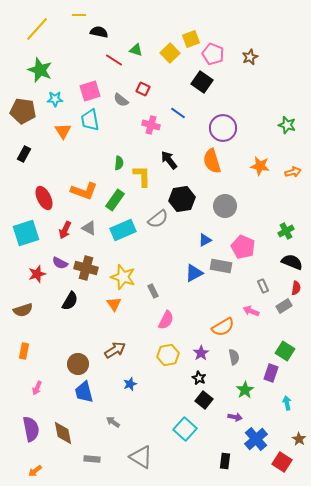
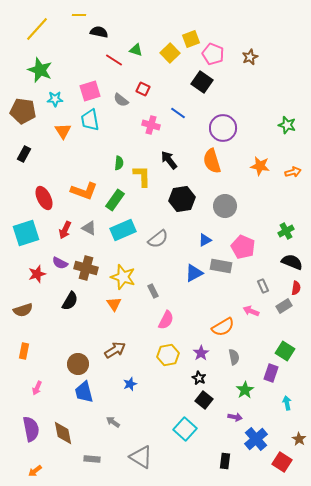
gray semicircle at (158, 219): moved 20 px down
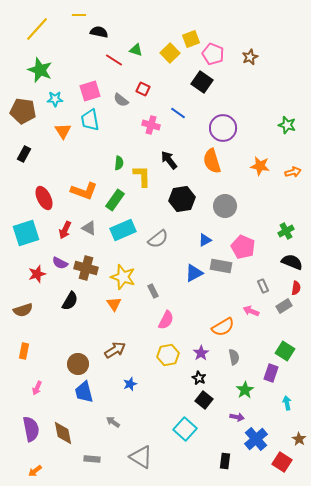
purple arrow at (235, 417): moved 2 px right
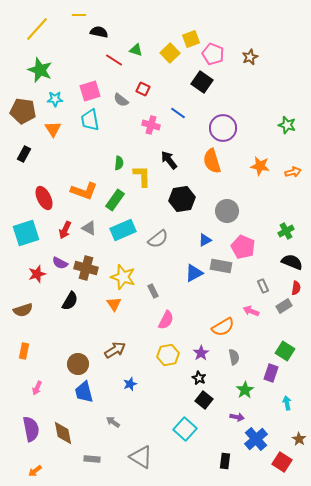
orange triangle at (63, 131): moved 10 px left, 2 px up
gray circle at (225, 206): moved 2 px right, 5 px down
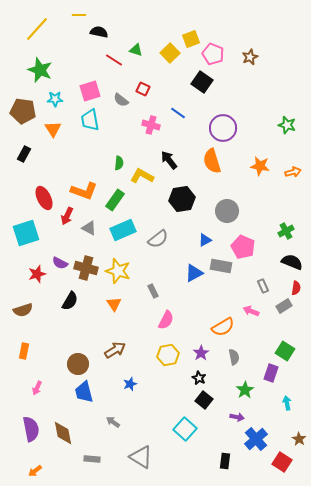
yellow L-shape at (142, 176): rotated 60 degrees counterclockwise
red arrow at (65, 230): moved 2 px right, 14 px up
yellow star at (123, 277): moved 5 px left, 6 px up
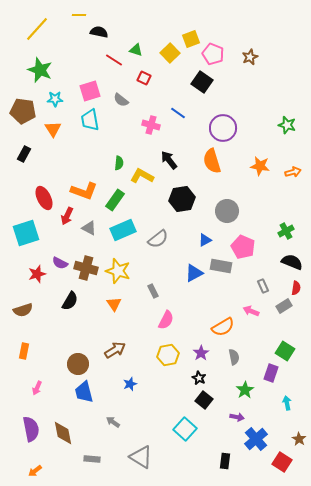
red square at (143, 89): moved 1 px right, 11 px up
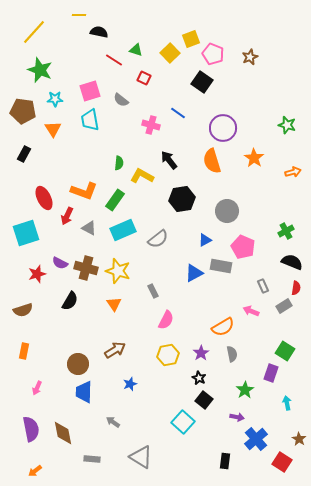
yellow line at (37, 29): moved 3 px left, 3 px down
orange star at (260, 166): moved 6 px left, 8 px up; rotated 24 degrees clockwise
gray semicircle at (234, 357): moved 2 px left, 3 px up
blue trapezoid at (84, 392): rotated 15 degrees clockwise
cyan square at (185, 429): moved 2 px left, 7 px up
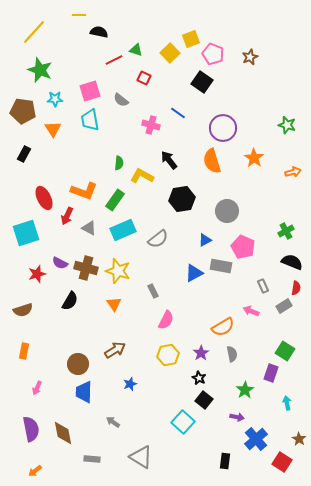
red line at (114, 60): rotated 60 degrees counterclockwise
